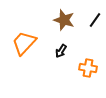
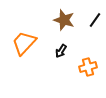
orange cross: moved 1 px up; rotated 24 degrees counterclockwise
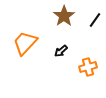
brown star: moved 4 px up; rotated 20 degrees clockwise
orange trapezoid: moved 1 px right
black arrow: rotated 16 degrees clockwise
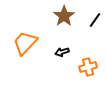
black arrow: moved 1 px right, 1 px down; rotated 24 degrees clockwise
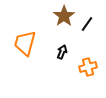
black line: moved 8 px left, 4 px down
orange trapezoid: rotated 28 degrees counterclockwise
black arrow: rotated 128 degrees clockwise
